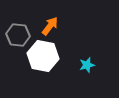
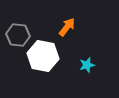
orange arrow: moved 17 px right, 1 px down
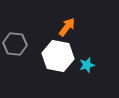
gray hexagon: moved 3 px left, 9 px down
white hexagon: moved 15 px right
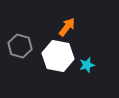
gray hexagon: moved 5 px right, 2 px down; rotated 10 degrees clockwise
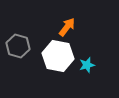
gray hexagon: moved 2 px left
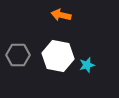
orange arrow: moved 6 px left, 12 px up; rotated 114 degrees counterclockwise
gray hexagon: moved 9 px down; rotated 15 degrees counterclockwise
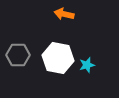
orange arrow: moved 3 px right, 1 px up
white hexagon: moved 2 px down
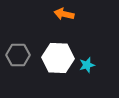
white hexagon: rotated 8 degrees counterclockwise
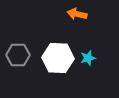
orange arrow: moved 13 px right
cyan star: moved 1 px right, 7 px up
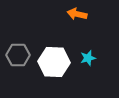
white hexagon: moved 4 px left, 4 px down
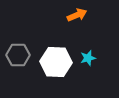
orange arrow: moved 1 px down; rotated 144 degrees clockwise
white hexagon: moved 2 px right
